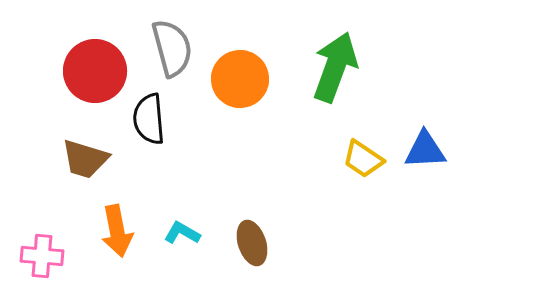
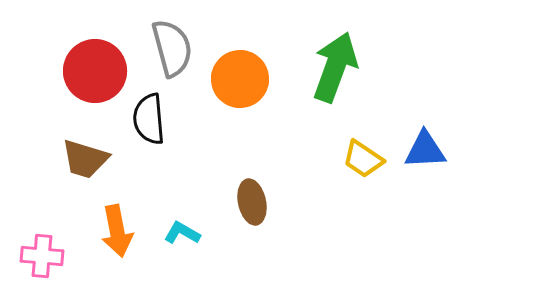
brown ellipse: moved 41 px up; rotated 6 degrees clockwise
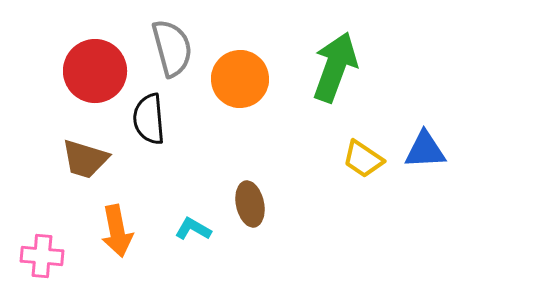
brown ellipse: moved 2 px left, 2 px down
cyan L-shape: moved 11 px right, 4 px up
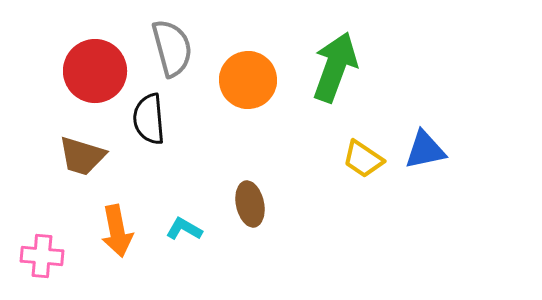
orange circle: moved 8 px right, 1 px down
blue triangle: rotated 9 degrees counterclockwise
brown trapezoid: moved 3 px left, 3 px up
cyan L-shape: moved 9 px left
